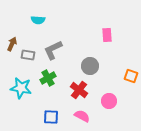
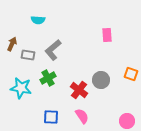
gray L-shape: rotated 15 degrees counterclockwise
gray circle: moved 11 px right, 14 px down
orange square: moved 2 px up
pink circle: moved 18 px right, 20 px down
pink semicircle: rotated 28 degrees clockwise
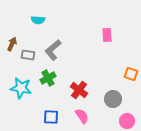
gray circle: moved 12 px right, 19 px down
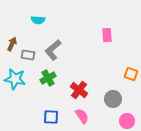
cyan star: moved 6 px left, 9 px up
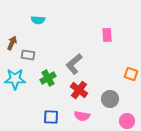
brown arrow: moved 1 px up
gray L-shape: moved 21 px right, 14 px down
cyan star: rotated 10 degrees counterclockwise
gray circle: moved 3 px left
pink semicircle: rotated 133 degrees clockwise
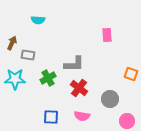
gray L-shape: rotated 140 degrees counterclockwise
red cross: moved 2 px up
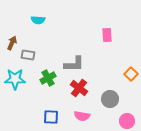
orange square: rotated 24 degrees clockwise
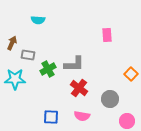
green cross: moved 9 px up
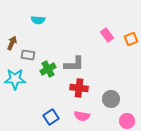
pink rectangle: rotated 32 degrees counterclockwise
orange square: moved 35 px up; rotated 24 degrees clockwise
red cross: rotated 30 degrees counterclockwise
gray circle: moved 1 px right
blue square: rotated 35 degrees counterclockwise
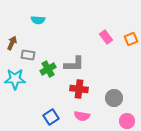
pink rectangle: moved 1 px left, 2 px down
red cross: moved 1 px down
gray circle: moved 3 px right, 1 px up
